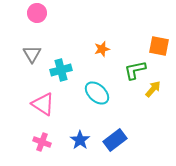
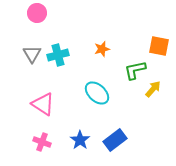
cyan cross: moved 3 px left, 15 px up
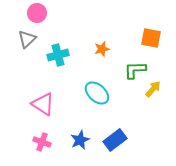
orange square: moved 8 px left, 8 px up
gray triangle: moved 5 px left, 15 px up; rotated 18 degrees clockwise
green L-shape: rotated 10 degrees clockwise
blue star: rotated 12 degrees clockwise
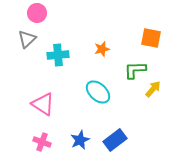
cyan cross: rotated 10 degrees clockwise
cyan ellipse: moved 1 px right, 1 px up
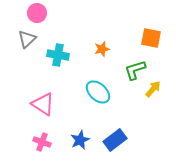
cyan cross: rotated 15 degrees clockwise
green L-shape: rotated 15 degrees counterclockwise
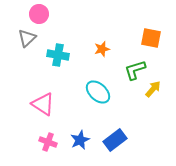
pink circle: moved 2 px right, 1 px down
gray triangle: moved 1 px up
pink cross: moved 6 px right
